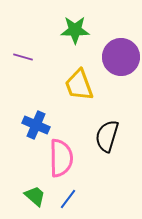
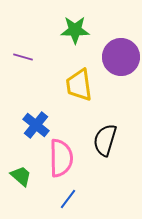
yellow trapezoid: rotated 12 degrees clockwise
blue cross: rotated 16 degrees clockwise
black semicircle: moved 2 px left, 4 px down
green trapezoid: moved 14 px left, 20 px up
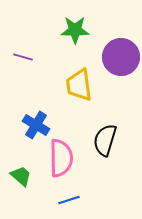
blue cross: rotated 8 degrees counterclockwise
blue line: moved 1 px right, 1 px down; rotated 35 degrees clockwise
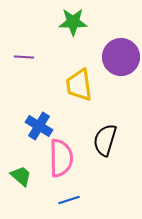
green star: moved 2 px left, 8 px up
purple line: moved 1 px right; rotated 12 degrees counterclockwise
blue cross: moved 3 px right, 1 px down
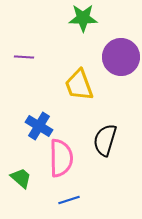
green star: moved 10 px right, 4 px up
yellow trapezoid: rotated 12 degrees counterclockwise
green trapezoid: moved 2 px down
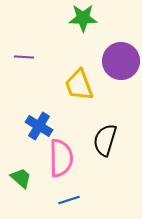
purple circle: moved 4 px down
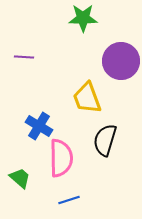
yellow trapezoid: moved 8 px right, 13 px down
green trapezoid: moved 1 px left
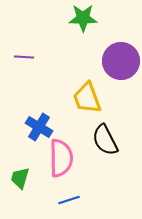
blue cross: moved 1 px down
black semicircle: rotated 44 degrees counterclockwise
green trapezoid: rotated 115 degrees counterclockwise
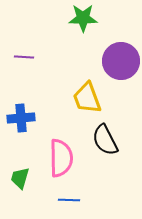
blue cross: moved 18 px left, 9 px up; rotated 36 degrees counterclockwise
blue line: rotated 20 degrees clockwise
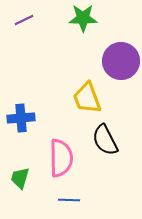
purple line: moved 37 px up; rotated 30 degrees counterclockwise
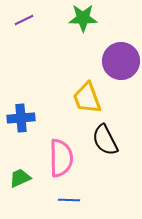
green trapezoid: rotated 50 degrees clockwise
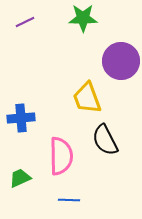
purple line: moved 1 px right, 2 px down
pink semicircle: moved 2 px up
